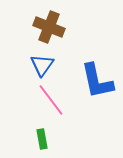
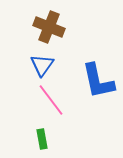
blue L-shape: moved 1 px right
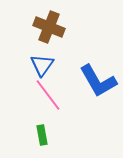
blue L-shape: rotated 18 degrees counterclockwise
pink line: moved 3 px left, 5 px up
green rectangle: moved 4 px up
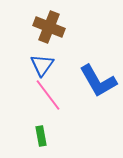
green rectangle: moved 1 px left, 1 px down
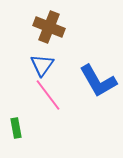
green rectangle: moved 25 px left, 8 px up
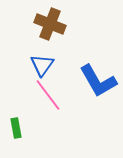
brown cross: moved 1 px right, 3 px up
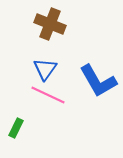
blue triangle: moved 3 px right, 4 px down
pink line: rotated 28 degrees counterclockwise
green rectangle: rotated 36 degrees clockwise
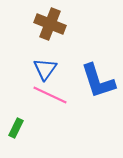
blue L-shape: rotated 12 degrees clockwise
pink line: moved 2 px right
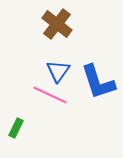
brown cross: moved 7 px right; rotated 16 degrees clockwise
blue triangle: moved 13 px right, 2 px down
blue L-shape: moved 1 px down
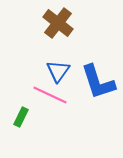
brown cross: moved 1 px right, 1 px up
green rectangle: moved 5 px right, 11 px up
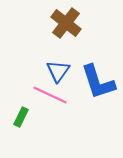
brown cross: moved 8 px right
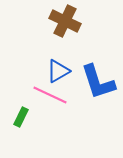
brown cross: moved 1 px left, 2 px up; rotated 12 degrees counterclockwise
blue triangle: rotated 25 degrees clockwise
